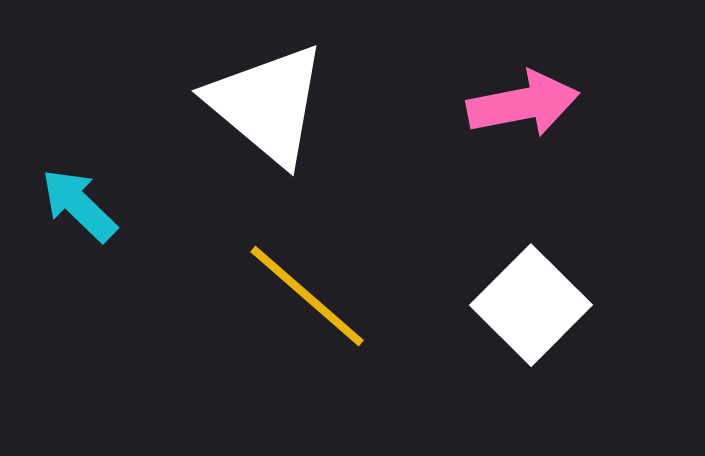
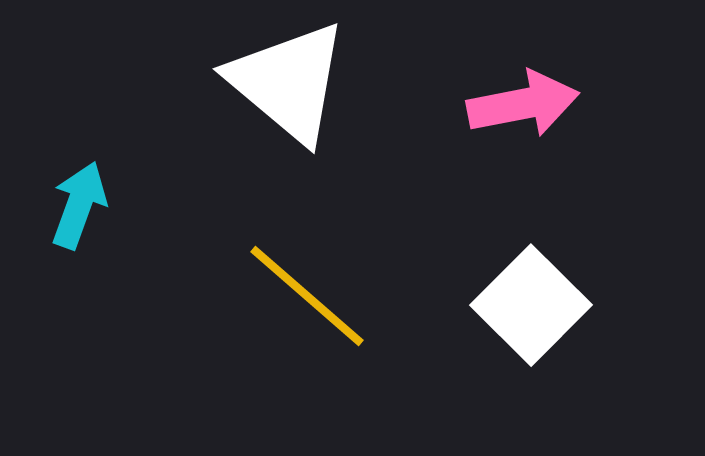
white triangle: moved 21 px right, 22 px up
cyan arrow: rotated 66 degrees clockwise
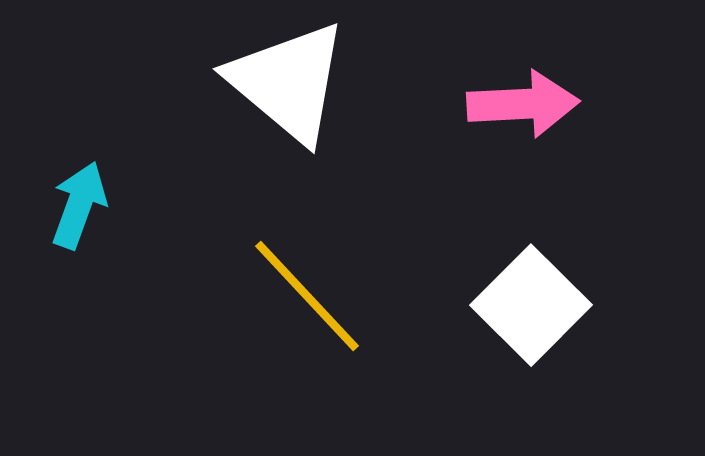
pink arrow: rotated 8 degrees clockwise
yellow line: rotated 6 degrees clockwise
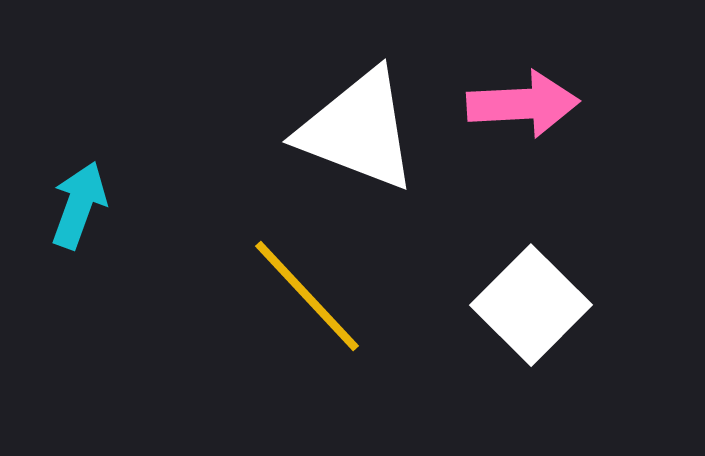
white triangle: moved 70 px right, 48 px down; rotated 19 degrees counterclockwise
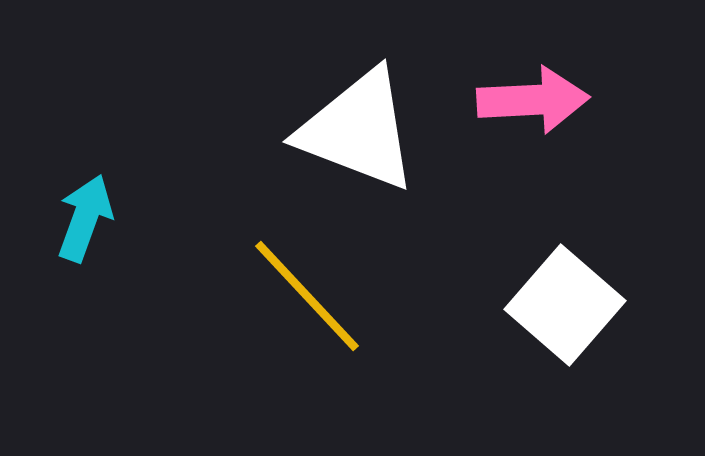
pink arrow: moved 10 px right, 4 px up
cyan arrow: moved 6 px right, 13 px down
white square: moved 34 px right; rotated 4 degrees counterclockwise
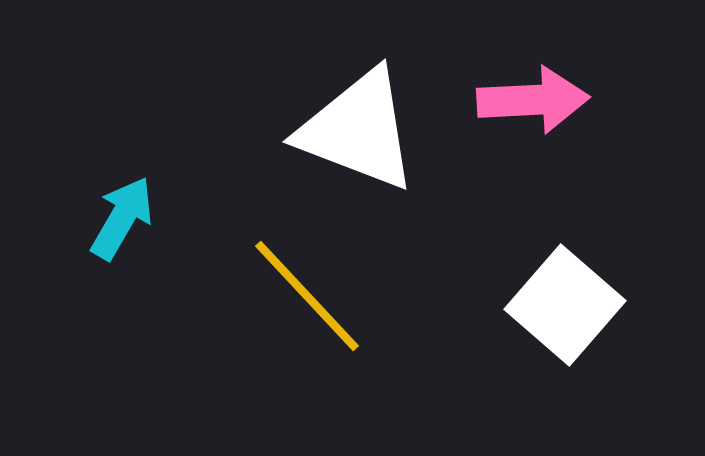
cyan arrow: moved 37 px right; rotated 10 degrees clockwise
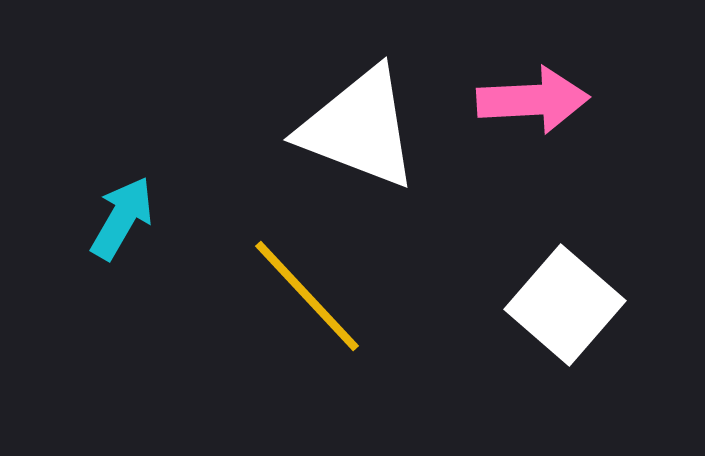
white triangle: moved 1 px right, 2 px up
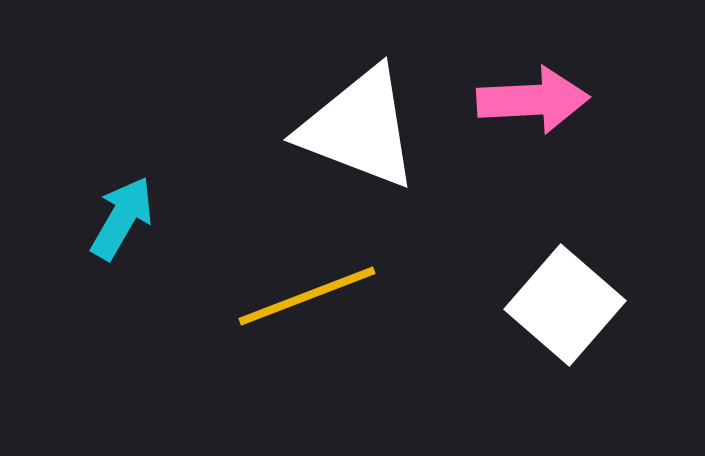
yellow line: rotated 68 degrees counterclockwise
